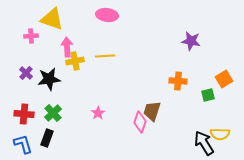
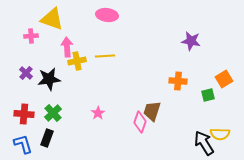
yellow cross: moved 2 px right
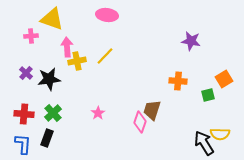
yellow line: rotated 42 degrees counterclockwise
brown trapezoid: moved 1 px up
blue L-shape: rotated 20 degrees clockwise
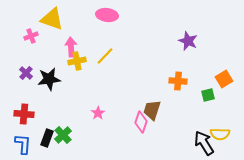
pink cross: rotated 16 degrees counterclockwise
purple star: moved 3 px left; rotated 12 degrees clockwise
pink arrow: moved 4 px right
green cross: moved 10 px right, 22 px down
pink diamond: moved 1 px right
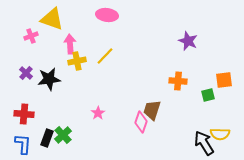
pink arrow: moved 1 px left, 3 px up
orange square: moved 1 px down; rotated 24 degrees clockwise
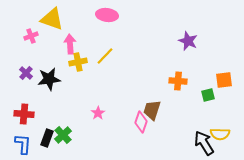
yellow cross: moved 1 px right, 1 px down
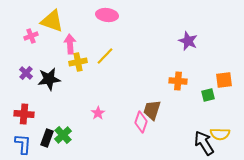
yellow triangle: moved 2 px down
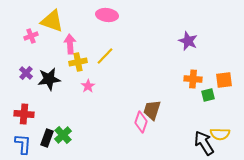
orange cross: moved 15 px right, 2 px up
pink star: moved 10 px left, 27 px up
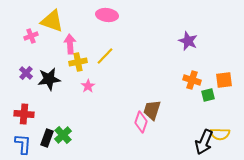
orange cross: moved 1 px left, 1 px down; rotated 12 degrees clockwise
black arrow: moved 1 px up; rotated 125 degrees counterclockwise
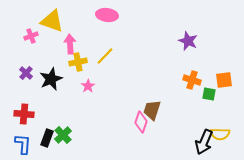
black star: moved 2 px right; rotated 15 degrees counterclockwise
green square: moved 1 px right, 1 px up; rotated 24 degrees clockwise
